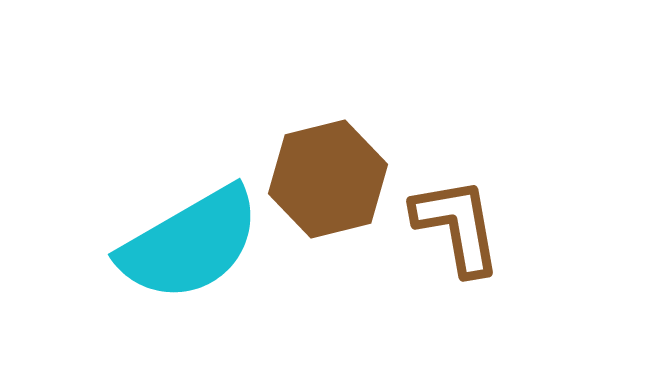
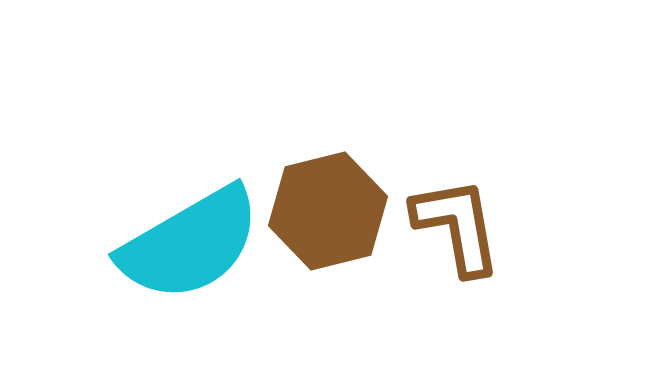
brown hexagon: moved 32 px down
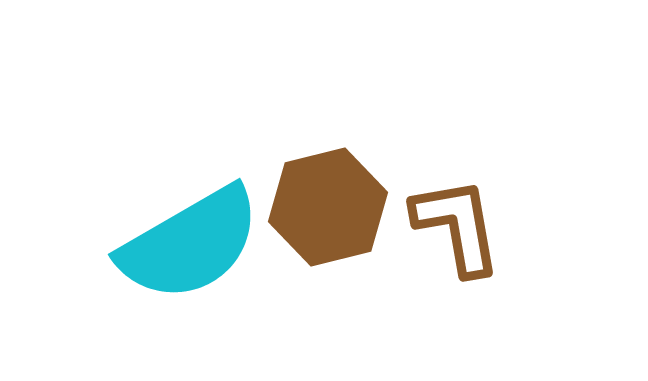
brown hexagon: moved 4 px up
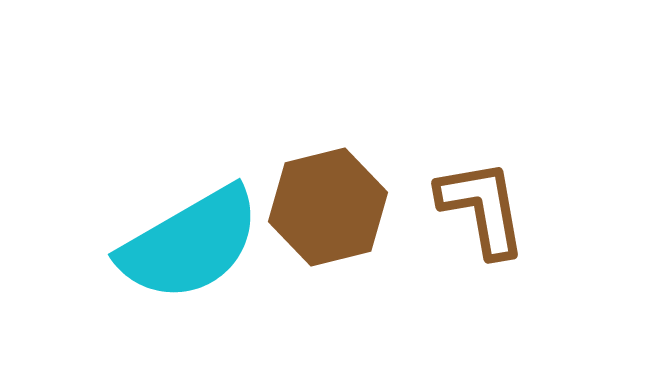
brown L-shape: moved 25 px right, 18 px up
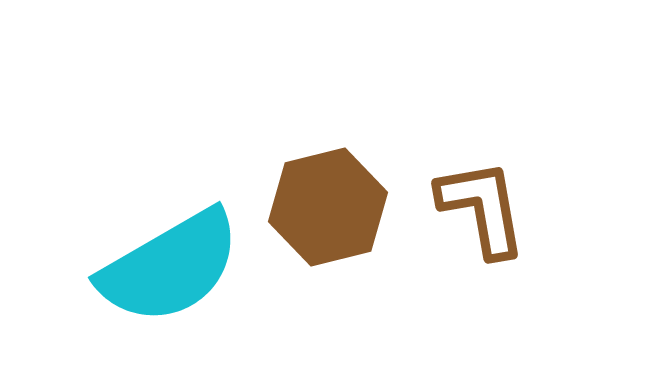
cyan semicircle: moved 20 px left, 23 px down
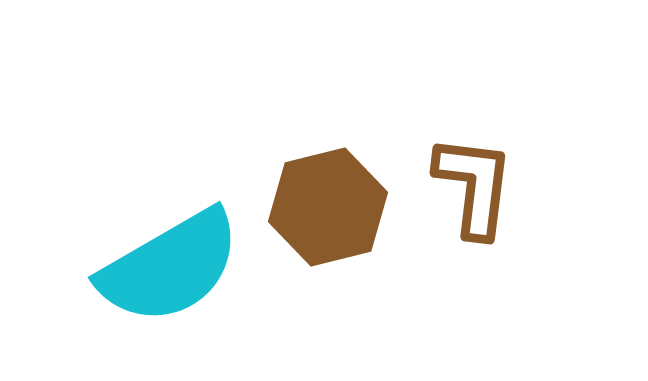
brown L-shape: moved 8 px left, 22 px up; rotated 17 degrees clockwise
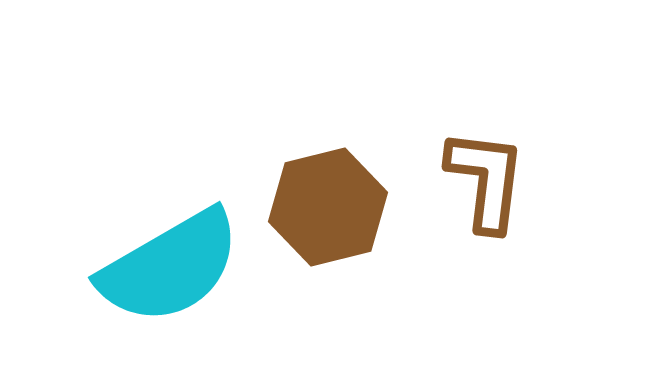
brown L-shape: moved 12 px right, 6 px up
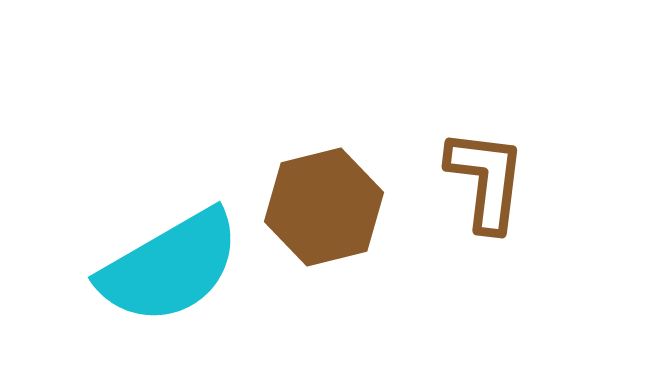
brown hexagon: moved 4 px left
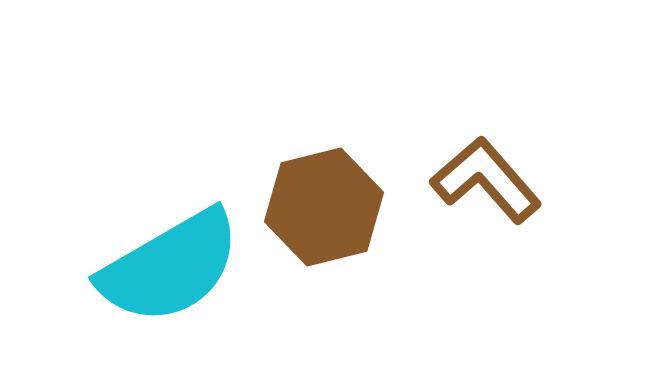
brown L-shape: rotated 48 degrees counterclockwise
